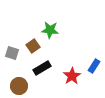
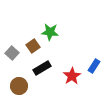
green star: moved 2 px down
gray square: rotated 24 degrees clockwise
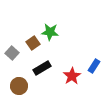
brown square: moved 3 px up
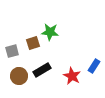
brown square: rotated 16 degrees clockwise
gray square: moved 2 px up; rotated 32 degrees clockwise
black rectangle: moved 2 px down
red star: rotated 12 degrees counterclockwise
brown circle: moved 10 px up
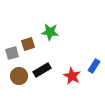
brown square: moved 5 px left, 1 px down
gray square: moved 2 px down
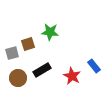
blue rectangle: rotated 72 degrees counterclockwise
brown circle: moved 1 px left, 2 px down
